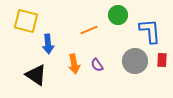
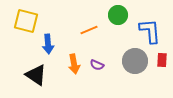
purple semicircle: rotated 32 degrees counterclockwise
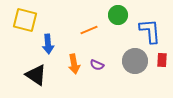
yellow square: moved 1 px left, 1 px up
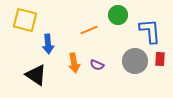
red rectangle: moved 2 px left, 1 px up
orange arrow: moved 1 px up
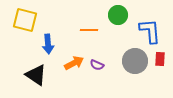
orange line: rotated 24 degrees clockwise
orange arrow: rotated 108 degrees counterclockwise
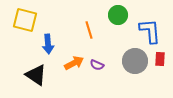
orange line: rotated 72 degrees clockwise
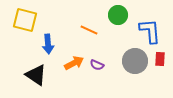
orange line: rotated 48 degrees counterclockwise
